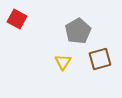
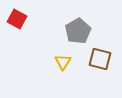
brown square: rotated 30 degrees clockwise
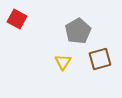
brown square: rotated 30 degrees counterclockwise
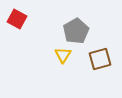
gray pentagon: moved 2 px left
yellow triangle: moved 7 px up
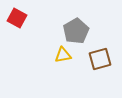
red square: moved 1 px up
yellow triangle: rotated 48 degrees clockwise
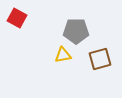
gray pentagon: rotated 30 degrees clockwise
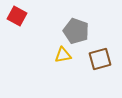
red square: moved 2 px up
gray pentagon: rotated 20 degrees clockwise
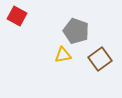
brown square: rotated 20 degrees counterclockwise
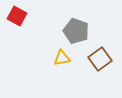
yellow triangle: moved 1 px left, 3 px down
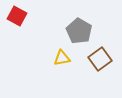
gray pentagon: moved 3 px right; rotated 10 degrees clockwise
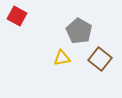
brown square: rotated 15 degrees counterclockwise
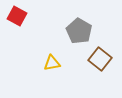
yellow triangle: moved 10 px left, 5 px down
